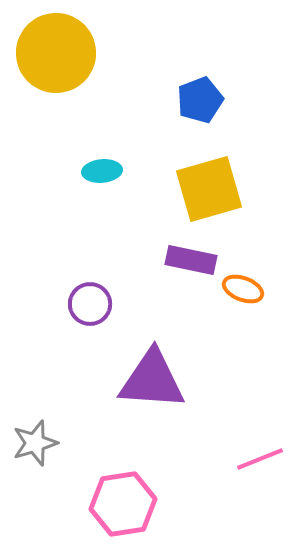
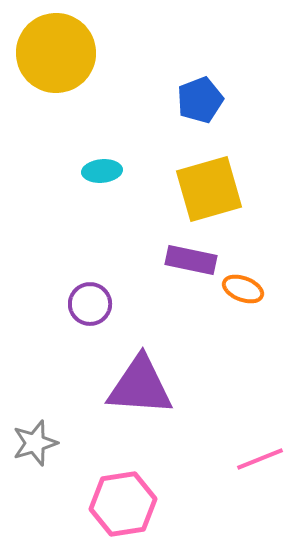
purple triangle: moved 12 px left, 6 px down
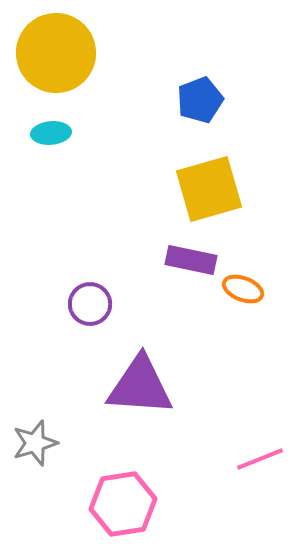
cyan ellipse: moved 51 px left, 38 px up
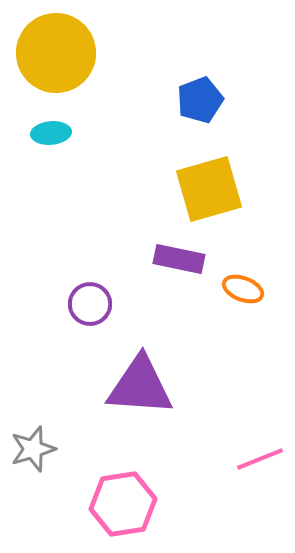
purple rectangle: moved 12 px left, 1 px up
gray star: moved 2 px left, 6 px down
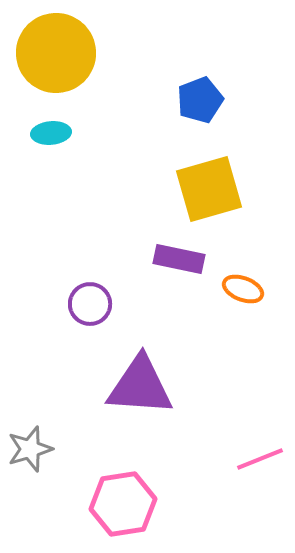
gray star: moved 3 px left
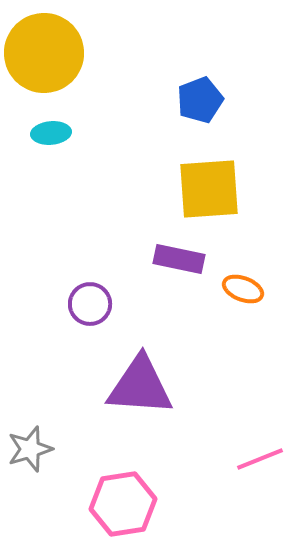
yellow circle: moved 12 px left
yellow square: rotated 12 degrees clockwise
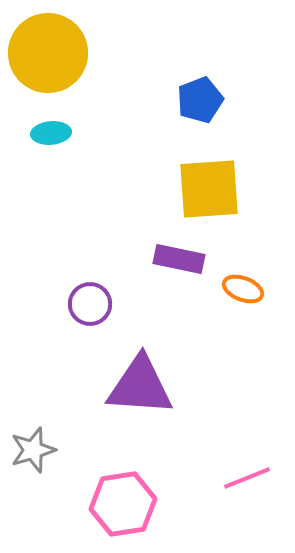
yellow circle: moved 4 px right
gray star: moved 3 px right, 1 px down
pink line: moved 13 px left, 19 px down
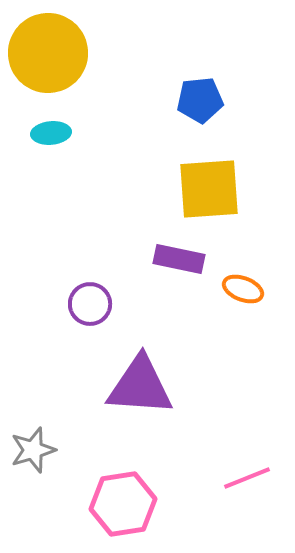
blue pentagon: rotated 15 degrees clockwise
